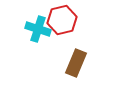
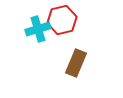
cyan cross: rotated 35 degrees counterclockwise
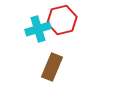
brown rectangle: moved 24 px left, 4 px down
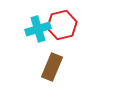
red hexagon: moved 5 px down
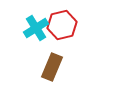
cyan cross: moved 2 px left, 1 px up; rotated 15 degrees counterclockwise
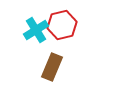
cyan cross: moved 2 px down
